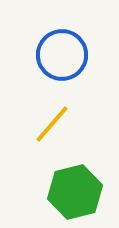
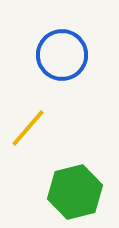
yellow line: moved 24 px left, 4 px down
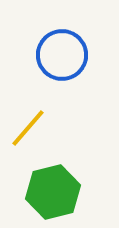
green hexagon: moved 22 px left
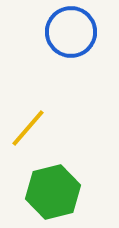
blue circle: moved 9 px right, 23 px up
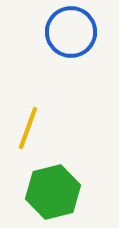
yellow line: rotated 21 degrees counterclockwise
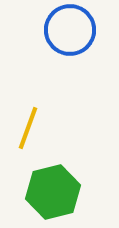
blue circle: moved 1 px left, 2 px up
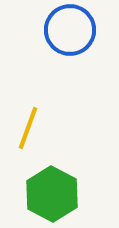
green hexagon: moved 1 px left, 2 px down; rotated 18 degrees counterclockwise
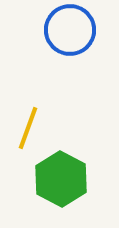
green hexagon: moved 9 px right, 15 px up
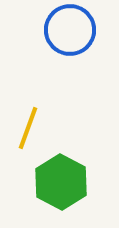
green hexagon: moved 3 px down
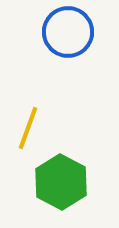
blue circle: moved 2 px left, 2 px down
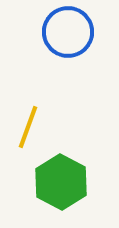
yellow line: moved 1 px up
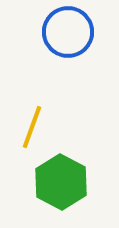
yellow line: moved 4 px right
